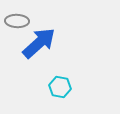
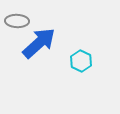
cyan hexagon: moved 21 px right, 26 px up; rotated 15 degrees clockwise
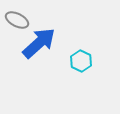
gray ellipse: moved 1 px up; rotated 25 degrees clockwise
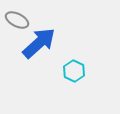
cyan hexagon: moved 7 px left, 10 px down
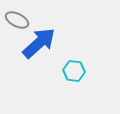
cyan hexagon: rotated 20 degrees counterclockwise
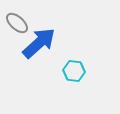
gray ellipse: moved 3 px down; rotated 15 degrees clockwise
